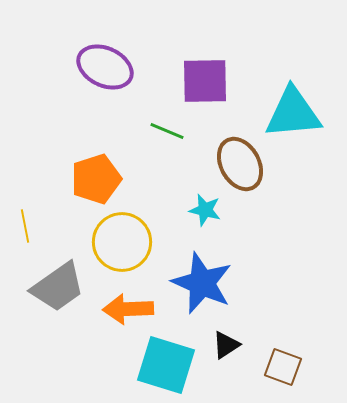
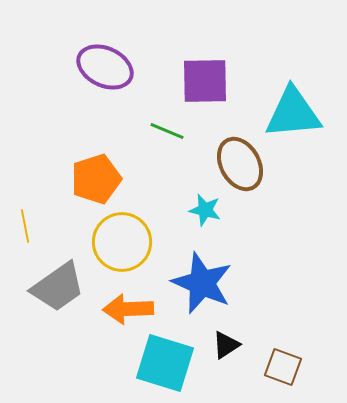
cyan square: moved 1 px left, 2 px up
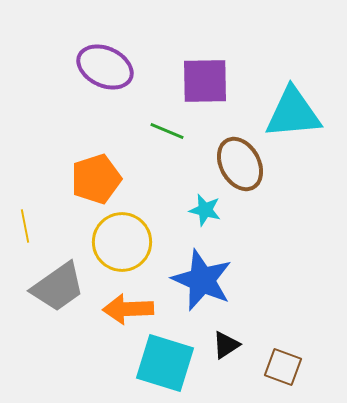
blue star: moved 3 px up
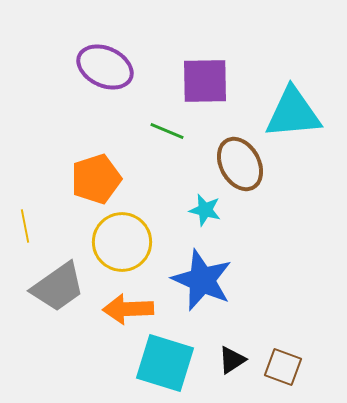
black triangle: moved 6 px right, 15 px down
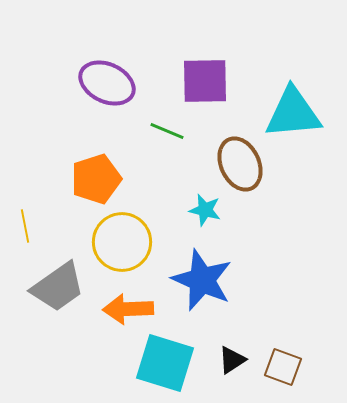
purple ellipse: moved 2 px right, 16 px down
brown ellipse: rotated 4 degrees clockwise
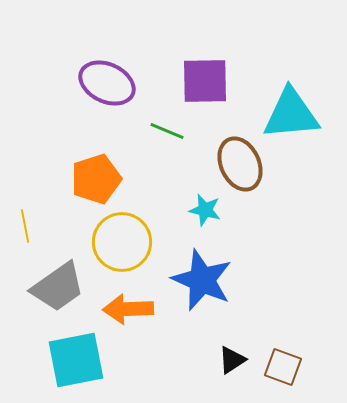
cyan triangle: moved 2 px left, 1 px down
cyan square: moved 89 px left, 3 px up; rotated 28 degrees counterclockwise
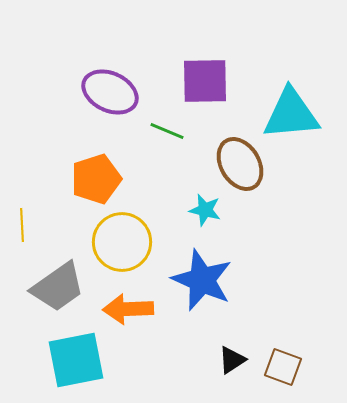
purple ellipse: moved 3 px right, 9 px down
brown ellipse: rotated 6 degrees counterclockwise
yellow line: moved 3 px left, 1 px up; rotated 8 degrees clockwise
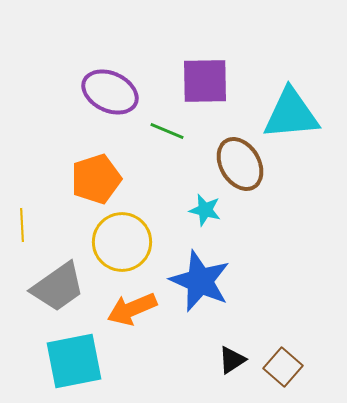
blue star: moved 2 px left, 1 px down
orange arrow: moved 4 px right; rotated 21 degrees counterclockwise
cyan square: moved 2 px left, 1 px down
brown square: rotated 21 degrees clockwise
